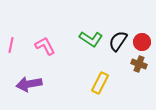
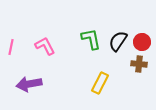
green L-shape: rotated 135 degrees counterclockwise
pink line: moved 2 px down
brown cross: rotated 14 degrees counterclockwise
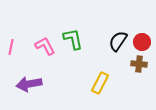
green L-shape: moved 18 px left
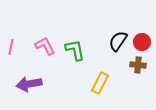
green L-shape: moved 2 px right, 11 px down
brown cross: moved 1 px left, 1 px down
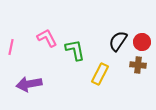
pink L-shape: moved 2 px right, 8 px up
yellow rectangle: moved 9 px up
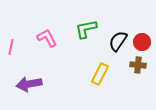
green L-shape: moved 11 px right, 21 px up; rotated 90 degrees counterclockwise
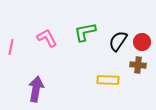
green L-shape: moved 1 px left, 3 px down
yellow rectangle: moved 8 px right, 6 px down; rotated 65 degrees clockwise
purple arrow: moved 7 px right, 5 px down; rotated 110 degrees clockwise
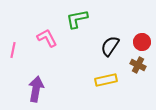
green L-shape: moved 8 px left, 13 px up
black semicircle: moved 8 px left, 5 px down
pink line: moved 2 px right, 3 px down
brown cross: rotated 21 degrees clockwise
yellow rectangle: moved 2 px left; rotated 15 degrees counterclockwise
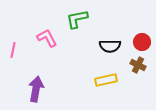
black semicircle: rotated 125 degrees counterclockwise
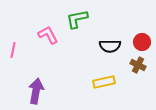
pink L-shape: moved 1 px right, 3 px up
yellow rectangle: moved 2 px left, 2 px down
purple arrow: moved 2 px down
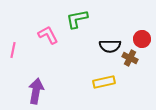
red circle: moved 3 px up
brown cross: moved 8 px left, 7 px up
